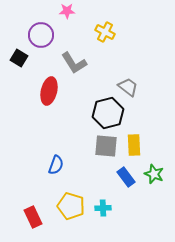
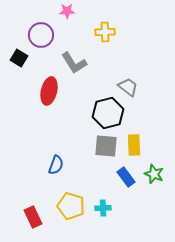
yellow cross: rotated 30 degrees counterclockwise
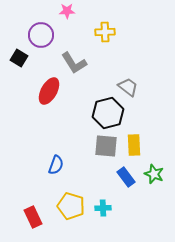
red ellipse: rotated 16 degrees clockwise
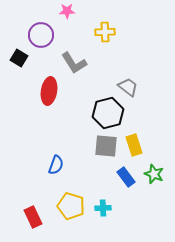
red ellipse: rotated 20 degrees counterclockwise
yellow rectangle: rotated 15 degrees counterclockwise
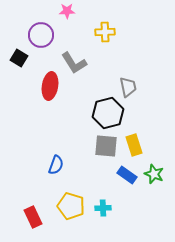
gray trapezoid: rotated 40 degrees clockwise
red ellipse: moved 1 px right, 5 px up
blue rectangle: moved 1 px right, 2 px up; rotated 18 degrees counterclockwise
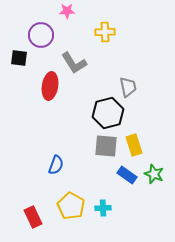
black square: rotated 24 degrees counterclockwise
yellow pentagon: rotated 12 degrees clockwise
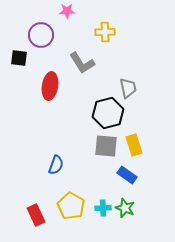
gray L-shape: moved 8 px right
gray trapezoid: moved 1 px down
green star: moved 29 px left, 34 px down
red rectangle: moved 3 px right, 2 px up
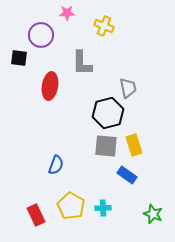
pink star: moved 2 px down
yellow cross: moved 1 px left, 6 px up; rotated 24 degrees clockwise
gray L-shape: rotated 32 degrees clockwise
green star: moved 28 px right, 6 px down
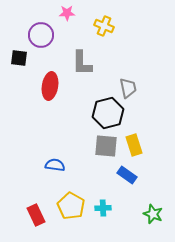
blue semicircle: moved 1 px left; rotated 102 degrees counterclockwise
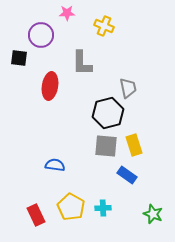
yellow pentagon: moved 1 px down
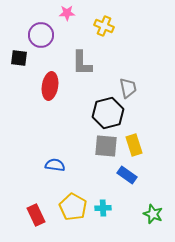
yellow pentagon: moved 2 px right
